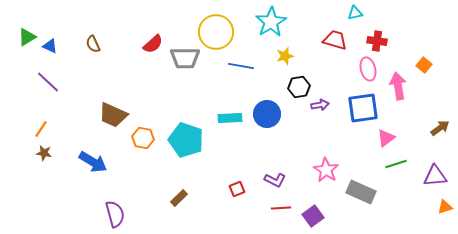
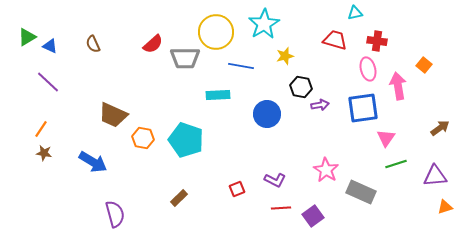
cyan star: moved 7 px left, 2 px down
black hexagon: moved 2 px right; rotated 20 degrees clockwise
cyan rectangle: moved 12 px left, 23 px up
pink triangle: rotated 18 degrees counterclockwise
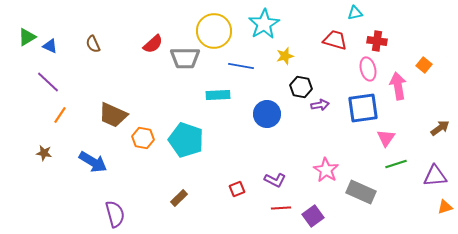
yellow circle: moved 2 px left, 1 px up
orange line: moved 19 px right, 14 px up
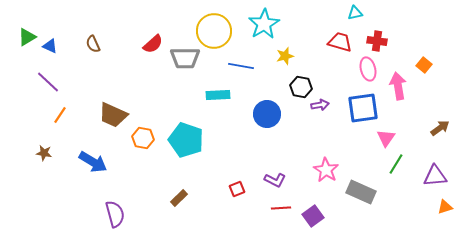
red trapezoid: moved 5 px right, 2 px down
green line: rotated 40 degrees counterclockwise
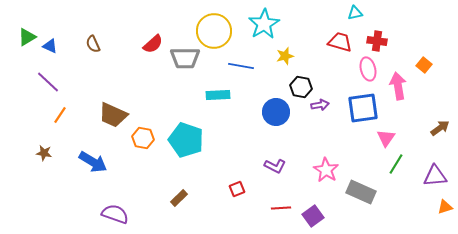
blue circle: moved 9 px right, 2 px up
purple L-shape: moved 14 px up
purple semicircle: rotated 56 degrees counterclockwise
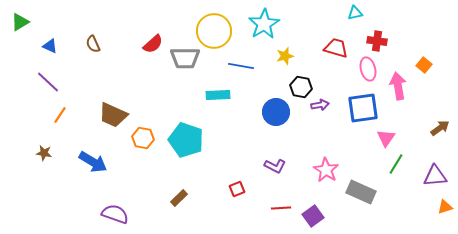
green triangle: moved 7 px left, 15 px up
red trapezoid: moved 4 px left, 6 px down
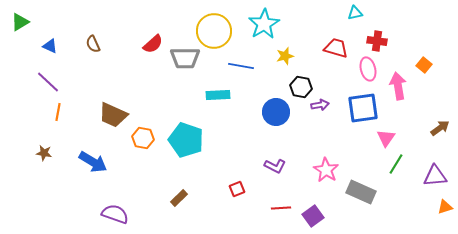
orange line: moved 2 px left, 3 px up; rotated 24 degrees counterclockwise
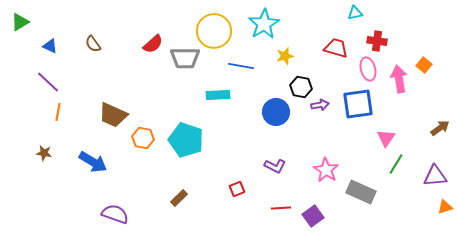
brown semicircle: rotated 12 degrees counterclockwise
pink arrow: moved 1 px right, 7 px up
blue square: moved 5 px left, 4 px up
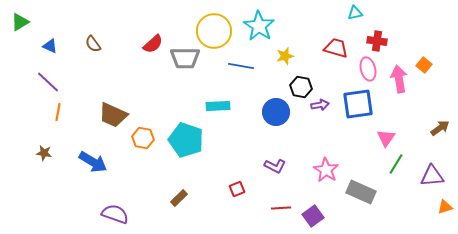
cyan star: moved 5 px left, 2 px down; rotated 8 degrees counterclockwise
cyan rectangle: moved 11 px down
purple triangle: moved 3 px left
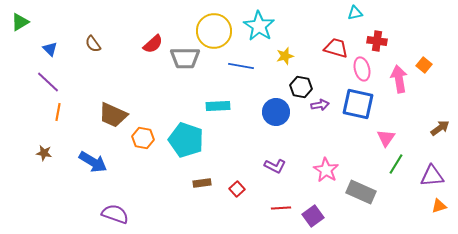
blue triangle: moved 3 px down; rotated 21 degrees clockwise
pink ellipse: moved 6 px left
blue square: rotated 20 degrees clockwise
red square: rotated 21 degrees counterclockwise
brown rectangle: moved 23 px right, 15 px up; rotated 36 degrees clockwise
orange triangle: moved 6 px left, 1 px up
